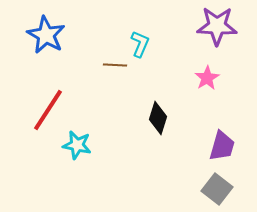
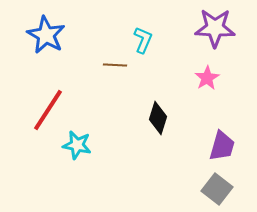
purple star: moved 2 px left, 2 px down
cyan L-shape: moved 3 px right, 4 px up
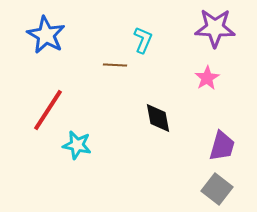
black diamond: rotated 28 degrees counterclockwise
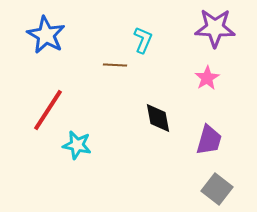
purple trapezoid: moved 13 px left, 6 px up
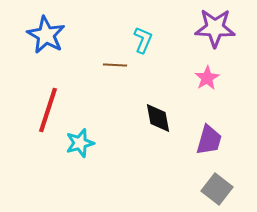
red line: rotated 15 degrees counterclockwise
cyan star: moved 3 px right, 2 px up; rotated 28 degrees counterclockwise
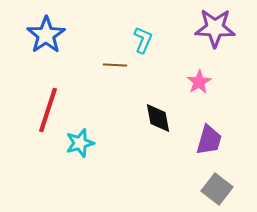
blue star: rotated 9 degrees clockwise
pink star: moved 8 px left, 4 px down
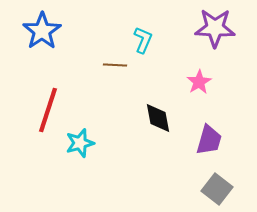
blue star: moved 4 px left, 4 px up
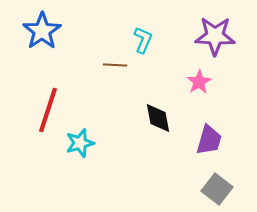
purple star: moved 8 px down
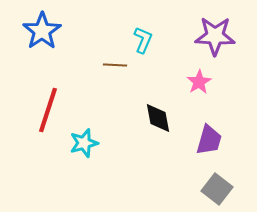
cyan star: moved 4 px right
